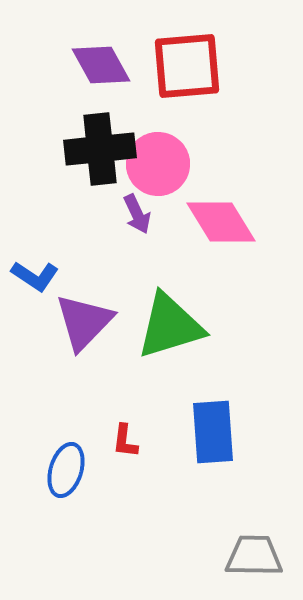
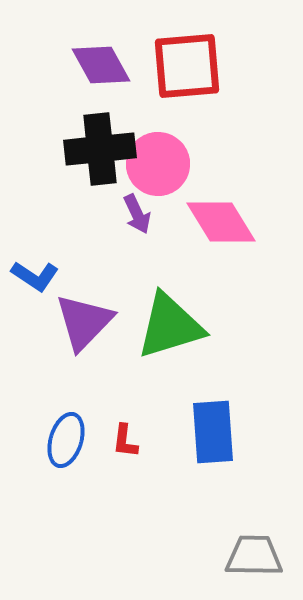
blue ellipse: moved 30 px up
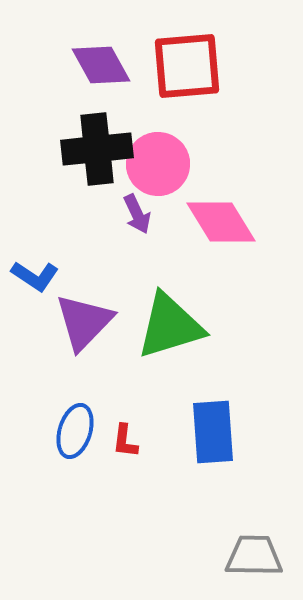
black cross: moved 3 px left
blue ellipse: moved 9 px right, 9 px up
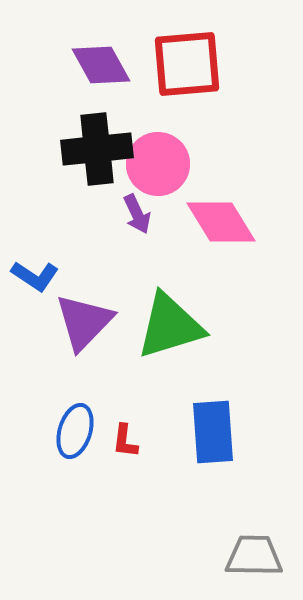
red square: moved 2 px up
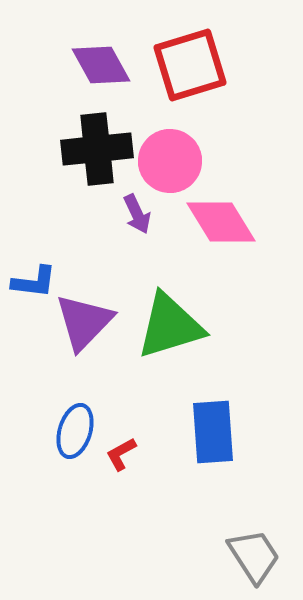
red square: moved 3 px right, 1 px down; rotated 12 degrees counterclockwise
pink circle: moved 12 px right, 3 px up
blue L-shape: moved 1 px left, 6 px down; rotated 27 degrees counterclockwise
red L-shape: moved 4 px left, 13 px down; rotated 54 degrees clockwise
gray trapezoid: rotated 56 degrees clockwise
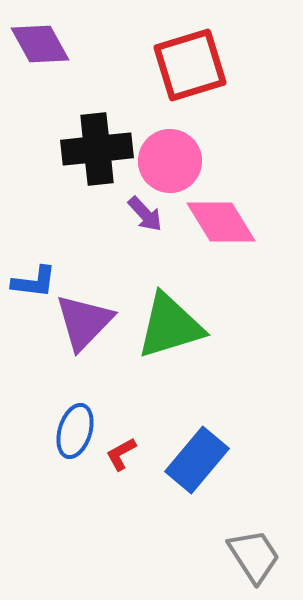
purple diamond: moved 61 px left, 21 px up
purple arrow: moved 8 px right; rotated 18 degrees counterclockwise
blue rectangle: moved 16 px left, 28 px down; rotated 44 degrees clockwise
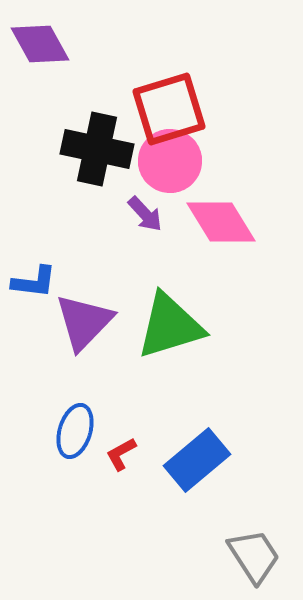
red square: moved 21 px left, 44 px down
black cross: rotated 18 degrees clockwise
blue rectangle: rotated 10 degrees clockwise
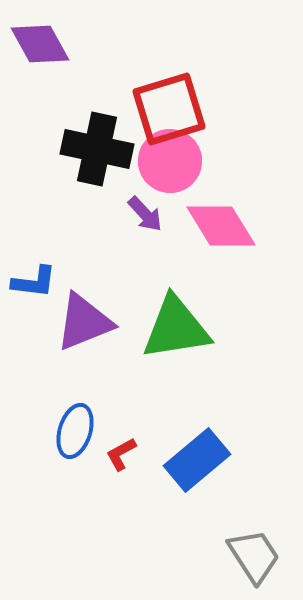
pink diamond: moved 4 px down
purple triangle: rotated 24 degrees clockwise
green triangle: moved 6 px right, 2 px down; rotated 8 degrees clockwise
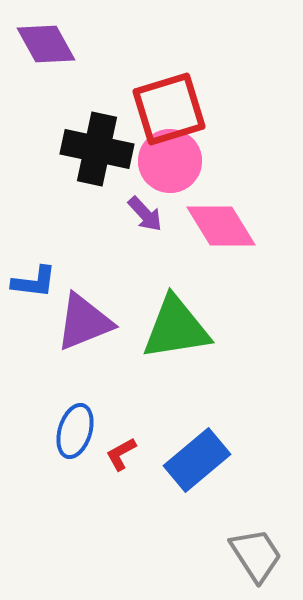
purple diamond: moved 6 px right
gray trapezoid: moved 2 px right, 1 px up
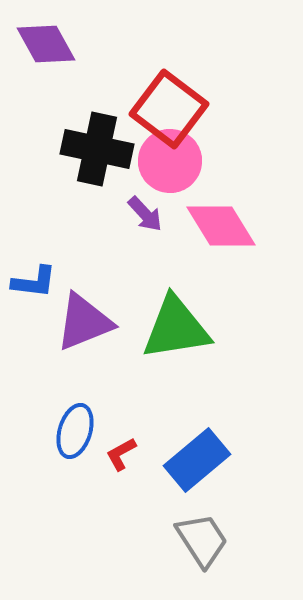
red square: rotated 36 degrees counterclockwise
gray trapezoid: moved 54 px left, 15 px up
